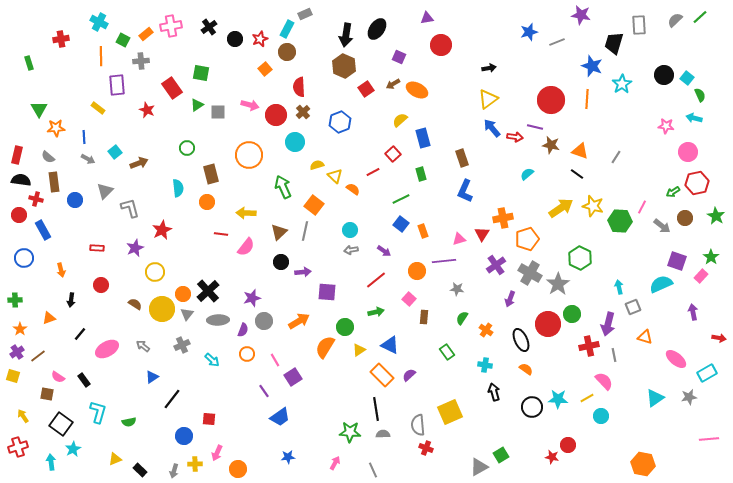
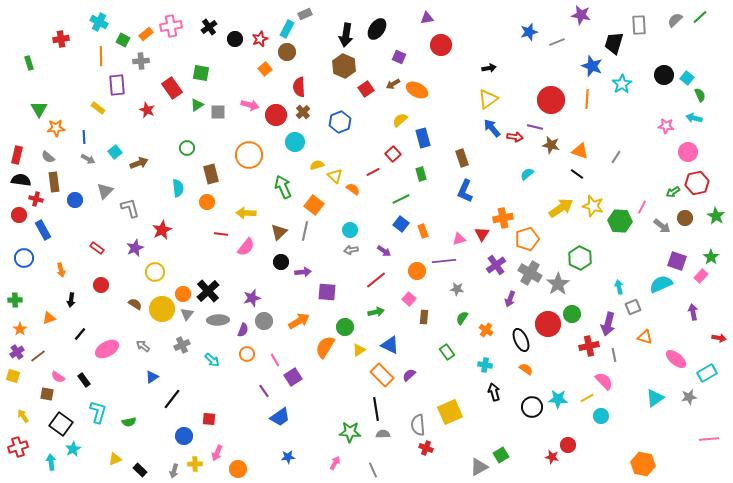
red rectangle at (97, 248): rotated 32 degrees clockwise
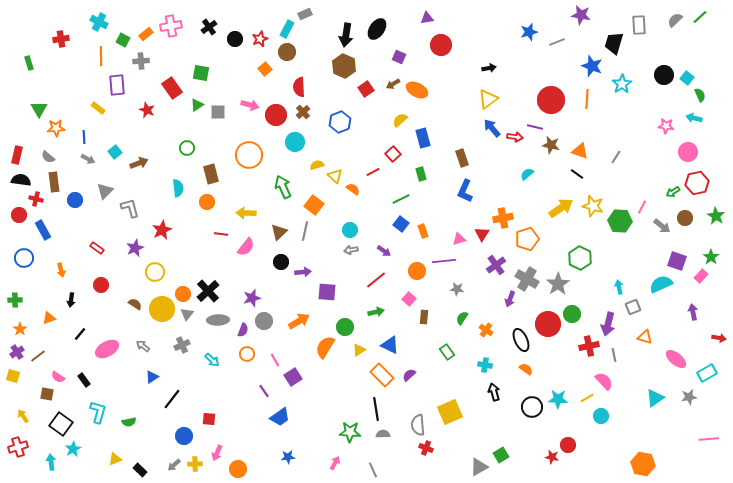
gray cross at (530, 273): moved 3 px left, 6 px down
gray arrow at (174, 471): moved 6 px up; rotated 32 degrees clockwise
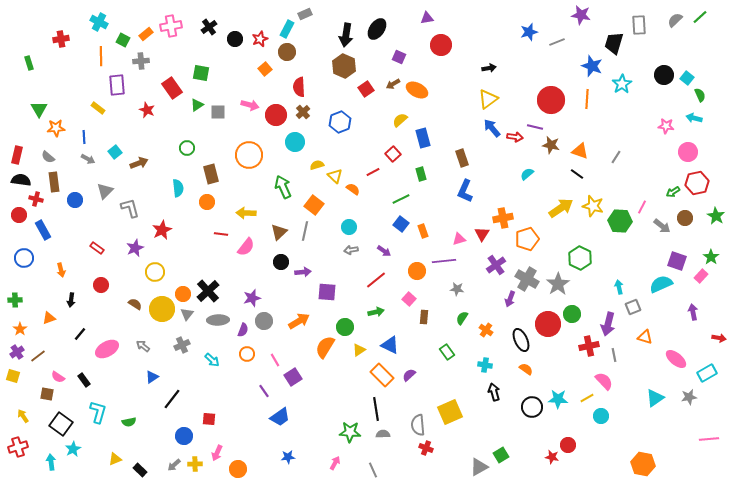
cyan circle at (350, 230): moved 1 px left, 3 px up
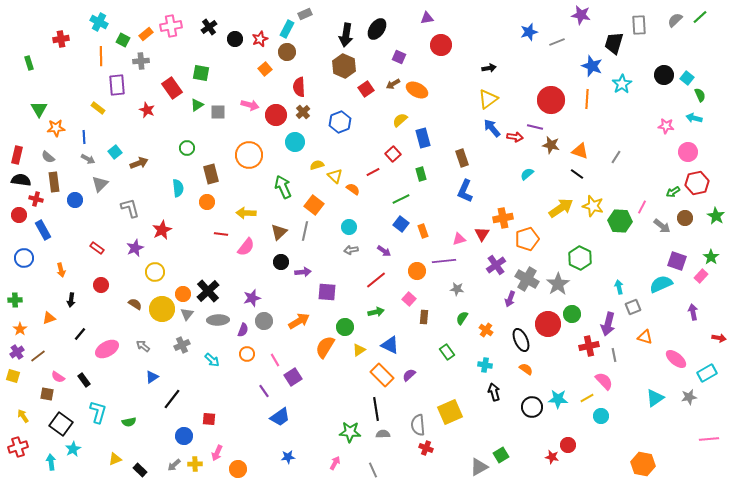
gray triangle at (105, 191): moved 5 px left, 7 px up
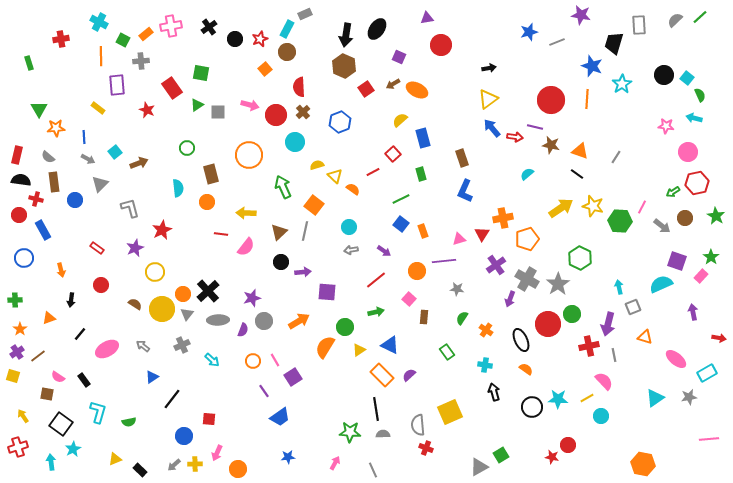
orange circle at (247, 354): moved 6 px right, 7 px down
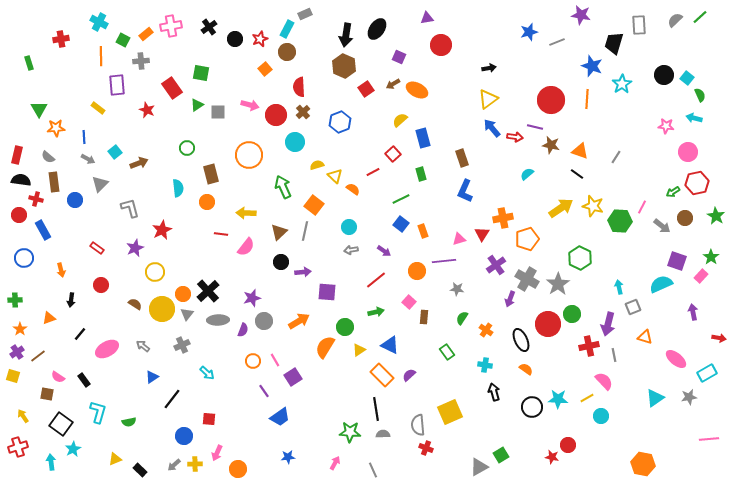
pink square at (409, 299): moved 3 px down
cyan arrow at (212, 360): moved 5 px left, 13 px down
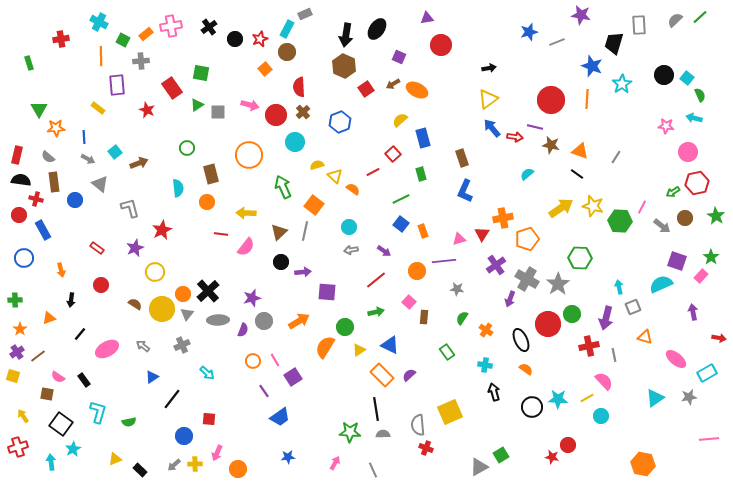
gray triangle at (100, 184): rotated 36 degrees counterclockwise
green hexagon at (580, 258): rotated 25 degrees counterclockwise
purple arrow at (608, 324): moved 2 px left, 6 px up
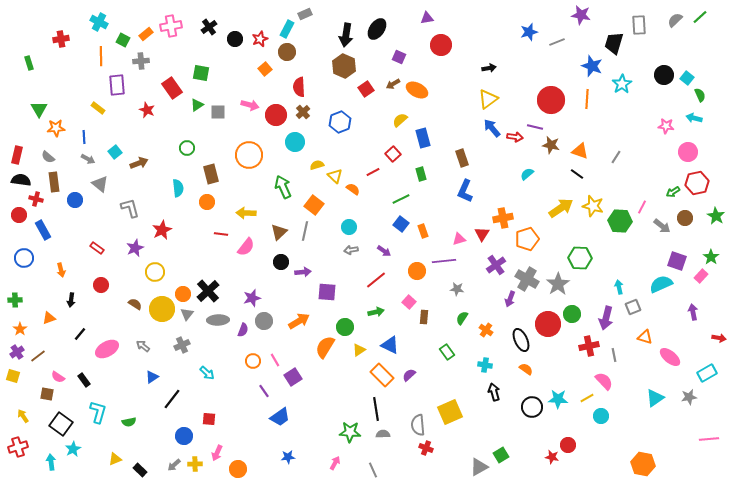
pink ellipse at (676, 359): moved 6 px left, 2 px up
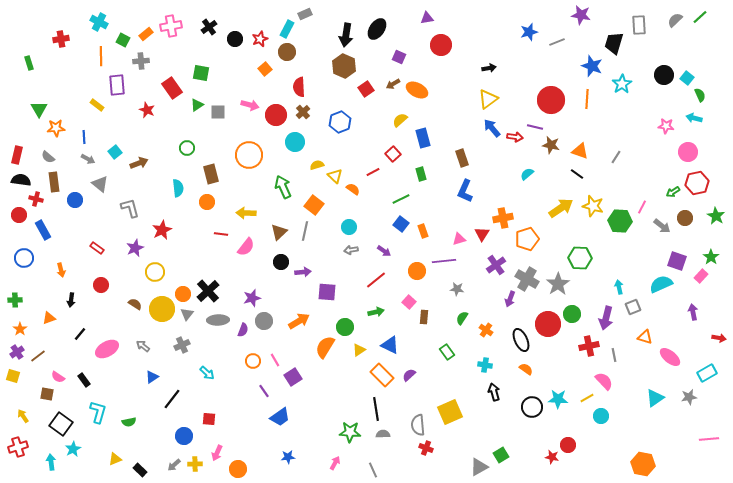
yellow rectangle at (98, 108): moved 1 px left, 3 px up
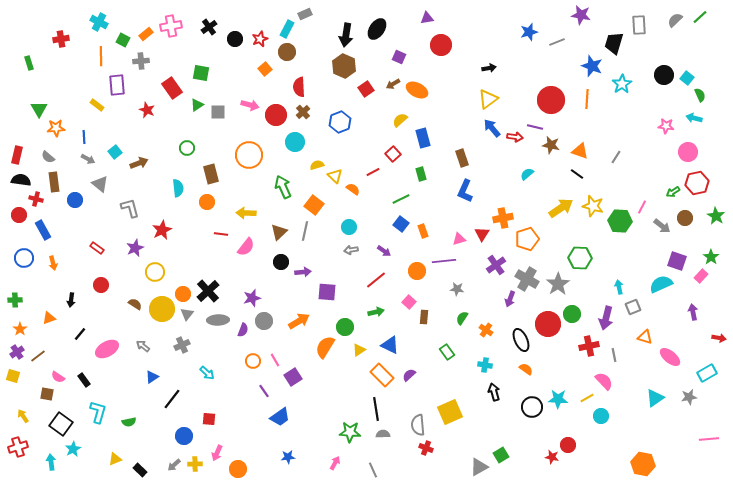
orange arrow at (61, 270): moved 8 px left, 7 px up
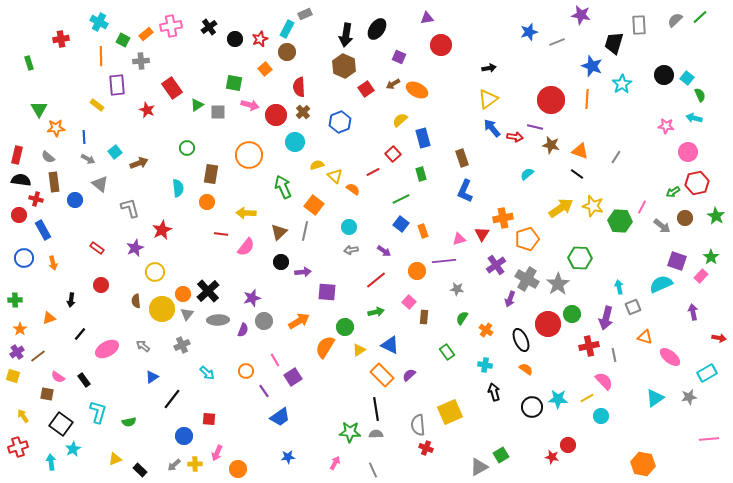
green square at (201, 73): moved 33 px right, 10 px down
brown rectangle at (211, 174): rotated 24 degrees clockwise
brown semicircle at (135, 304): moved 1 px right, 3 px up; rotated 128 degrees counterclockwise
orange circle at (253, 361): moved 7 px left, 10 px down
gray semicircle at (383, 434): moved 7 px left
